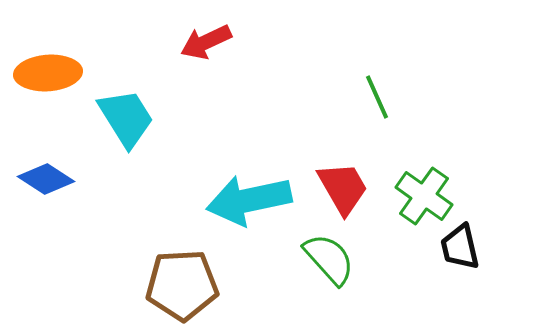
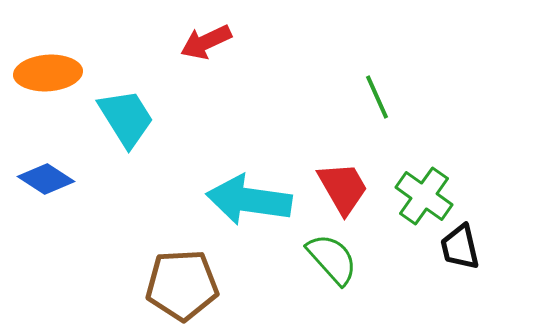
cyan arrow: rotated 20 degrees clockwise
green semicircle: moved 3 px right
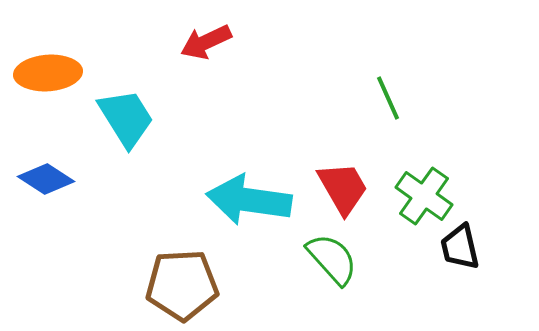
green line: moved 11 px right, 1 px down
